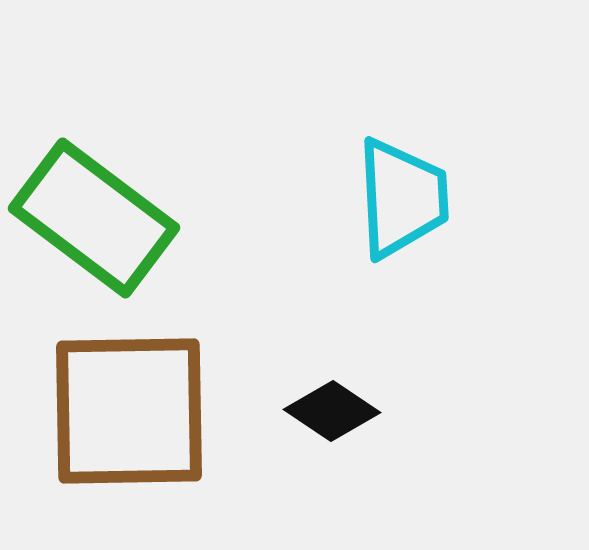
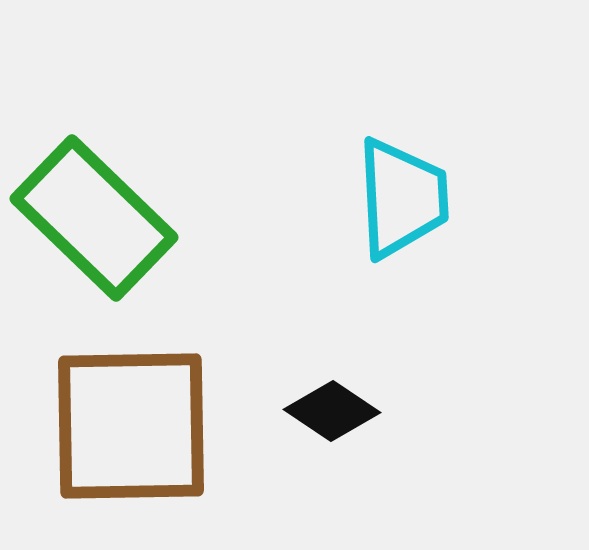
green rectangle: rotated 7 degrees clockwise
brown square: moved 2 px right, 15 px down
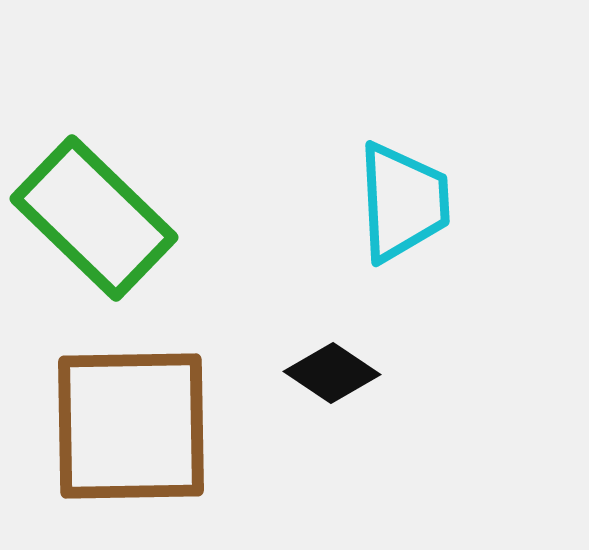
cyan trapezoid: moved 1 px right, 4 px down
black diamond: moved 38 px up
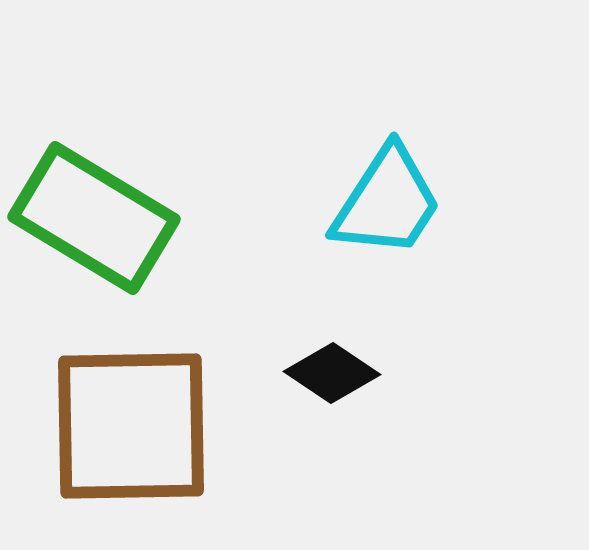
cyan trapezoid: moved 16 px left; rotated 36 degrees clockwise
green rectangle: rotated 13 degrees counterclockwise
